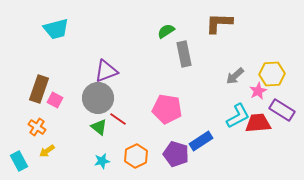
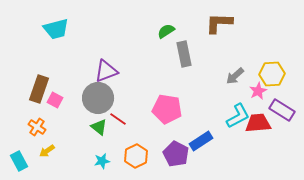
purple pentagon: rotated 10 degrees clockwise
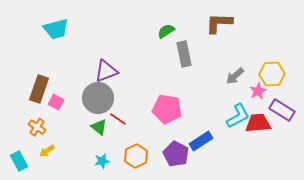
pink square: moved 1 px right, 2 px down
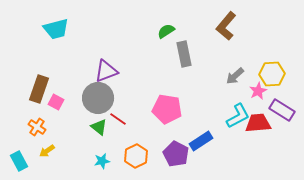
brown L-shape: moved 7 px right, 3 px down; rotated 52 degrees counterclockwise
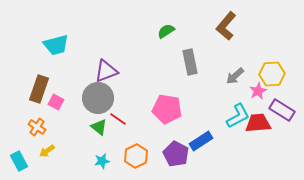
cyan trapezoid: moved 16 px down
gray rectangle: moved 6 px right, 8 px down
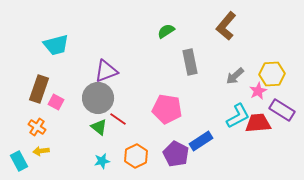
yellow arrow: moved 6 px left; rotated 28 degrees clockwise
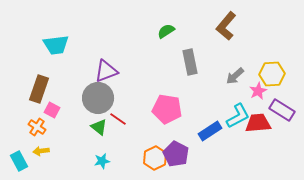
cyan trapezoid: rotated 8 degrees clockwise
pink square: moved 4 px left, 8 px down
blue rectangle: moved 9 px right, 10 px up
orange hexagon: moved 19 px right, 2 px down
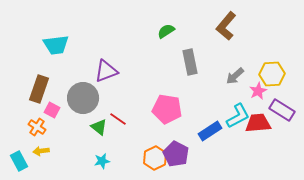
gray circle: moved 15 px left
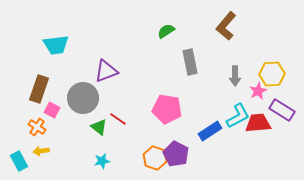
gray arrow: rotated 48 degrees counterclockwise
orange hexagon: rotated 15 degrees counterclockwise
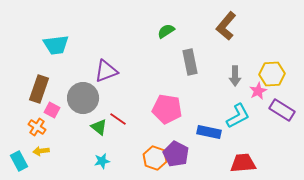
red trapezoid: moved 15 px left, 40 px down
blue rectangle: moved 1 px left, 1 px down; rotated 45 degrees clockwise
